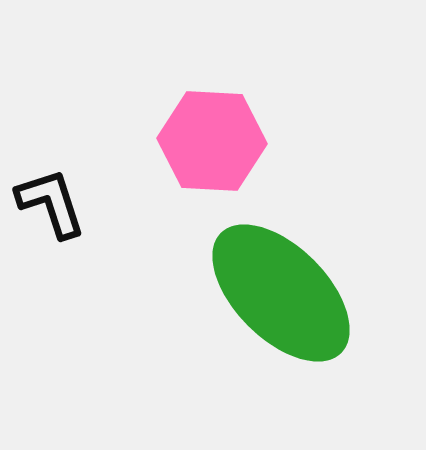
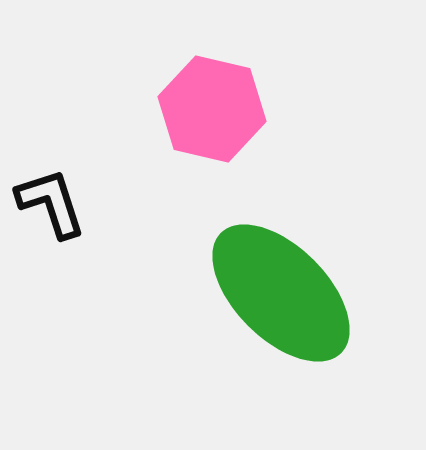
pink hexagon: moved 32 px up; rotated 10 degrees clockwise
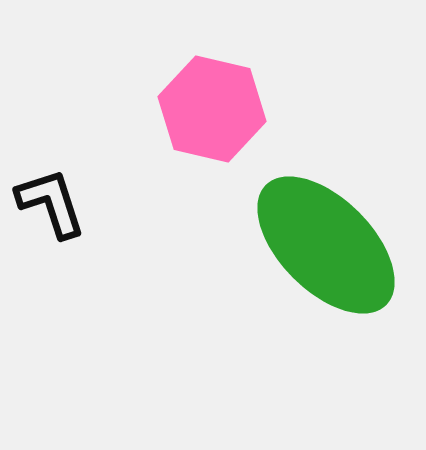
green ellipse: moved 45 px right, 48 px up
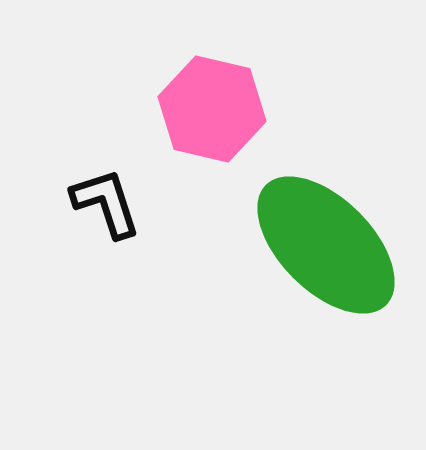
black L-shape: moved 55 px right
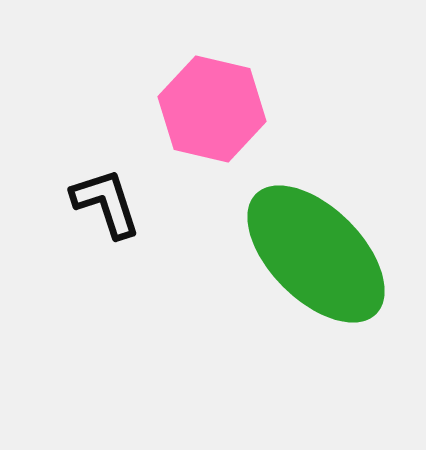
green ellipse: moved 10 px left, 9 px down
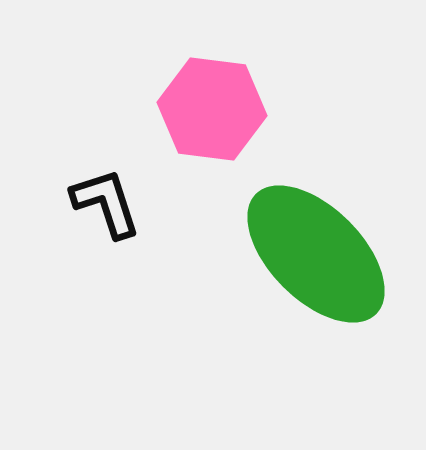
pink hexagon: rotated 6 degrees counterclockwise
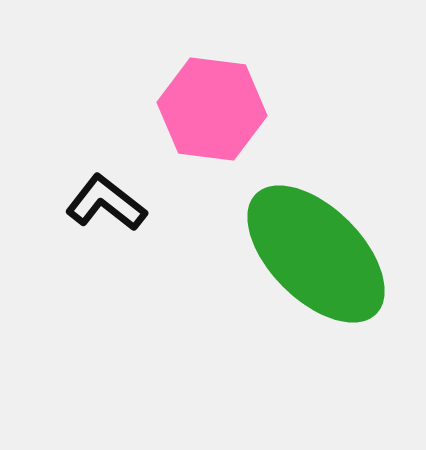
black L-shape: rotated 34 degrees counterclockwise
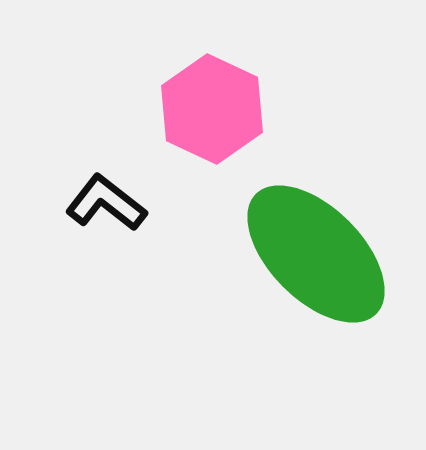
pink hexagon: rotated 18 degrees clockwise
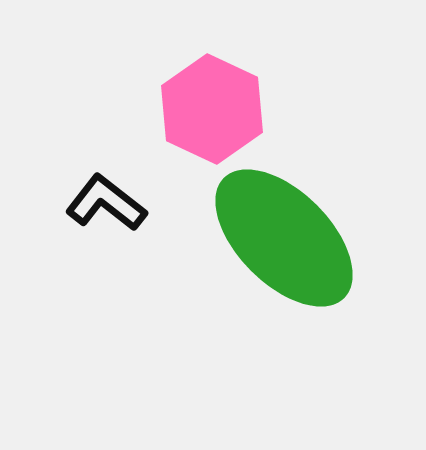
green ellipse: moved 32 px left, 16 px up
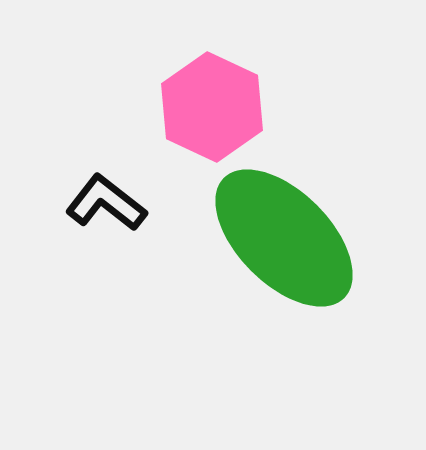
pink hexagon: moved 2 px up
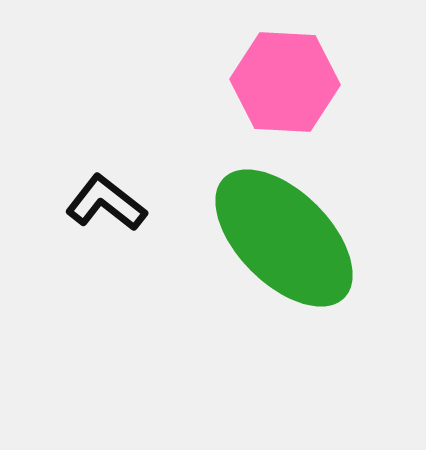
pink hexagon: moved 73 px right, 25 px up; rotated 22 degrees counterclockwise
